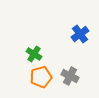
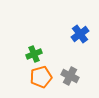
green cross: rotated 35 degrees clockwise
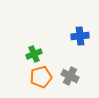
blue cross: moved 2 px down; rotated 30 degrees clockwise
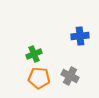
orange pentagon: moved 2 px left, 1 px down; rotated 20 degrees clockwise
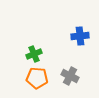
orange pentagon: moved 2 px left
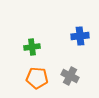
green cross: moved 2 px left, 7 px up; rotated 14 degrees clockwise
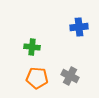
blue cross: moved 1 px left, 9 px up
green cross: rotated 14 degrees clockwise
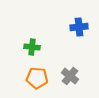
gray cross: rotated 12 degrees clockwise
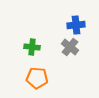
blue cross: moved 3 px left, 2 px up
gray cross: moved 29 px up
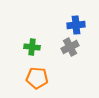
gray cross: rotated 24 degrees clockwise
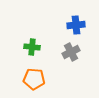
gray cross: moved 1 px right, 5 px down
orange pentagon: moved 3 px left, 1 px down
